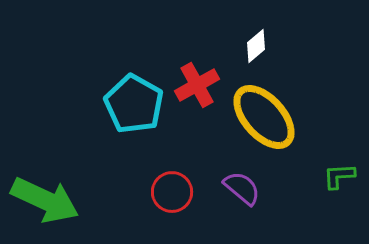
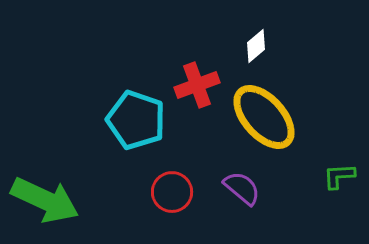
red cross: rotated 9 degrees clockwise
cyan pentagon: moved 2 px right, 16 px down; rotated 10 degrees counterclockwise
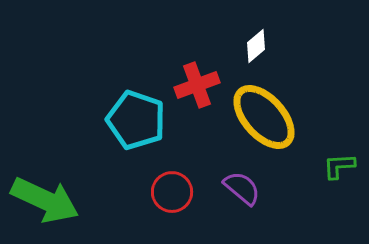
green L-shape: moved 10 px up
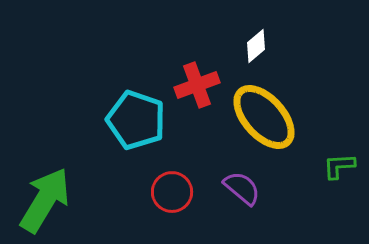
green arrow: rotated 84 degrees counterclockwise
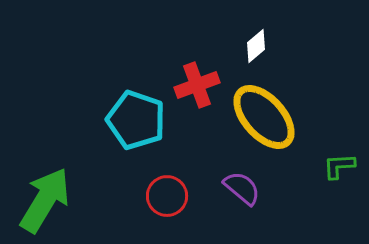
red circle: moved 5 px left, 4 px down
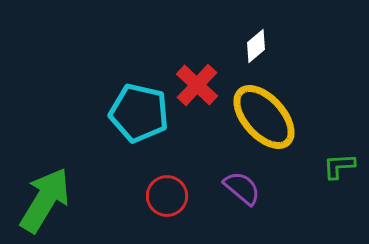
red cross: rotated 27 degrees counterclockwise
cyan pentagon: moved 3 px right, 7 px up; rotated 6 degrees counterclockwise
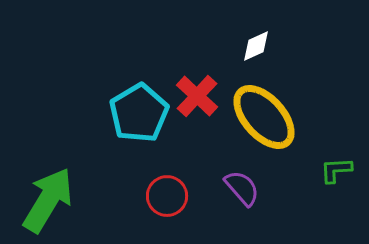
white diamond: rotated 16 degrees clockwise
red cross: moved 11 px down
cyan pentagon: rotated 28 degrees clockwise
green L-shape: moved 3 px left, 4 px down
purple semicircle: rotated 9 degrees clockwise
green arrow: moved 3 px right
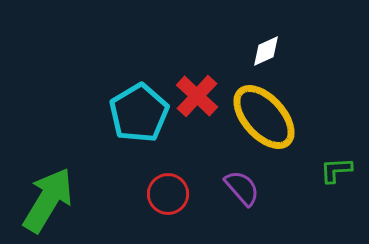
white diamond: moved 10 px right, 5 px down
red circle: moved 1 px right, 2 px up
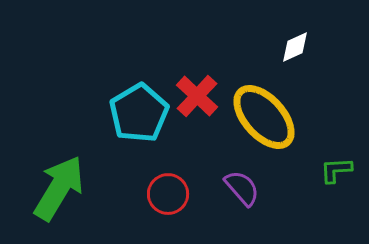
white diamond: moved 29 px right, 4 px up
green arrow: moved 11 px right, 12 px up
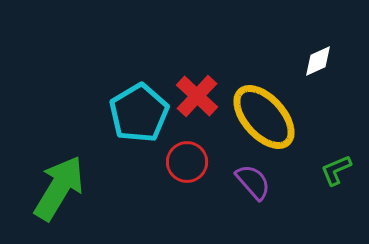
white diamond: moved 23 px right, 14 px down
green L-shape: rotated 20 degrees counterclockwise
purple semicircle: moved 11 px right, 6 px up
red circle: moved 19 px right, 32 px up
